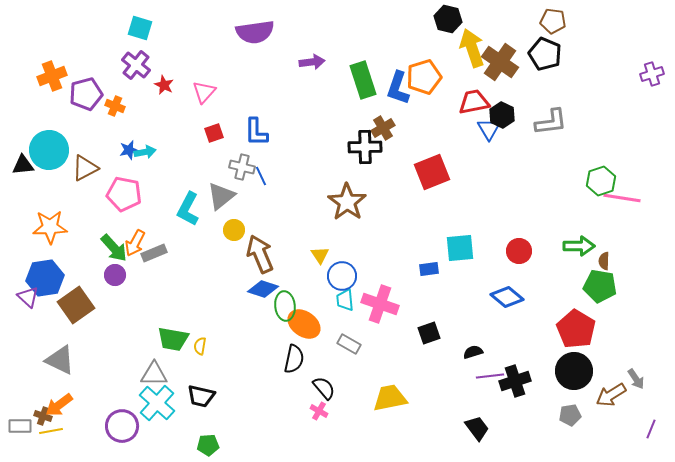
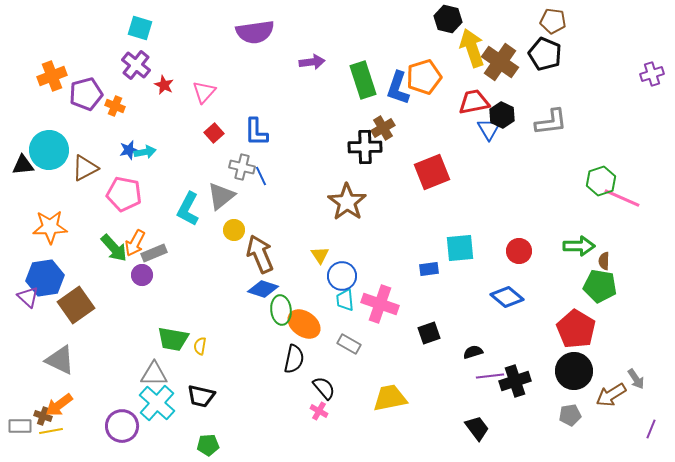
red square at (214, 133): rotated 24 degrees counterclockwise
pink line at (622, 198): rotated 15 degrees clockwise
purple circle at (115, 275): moved 27 px right
green ellipse at (285, 306): moved 4 px left, 4 px down
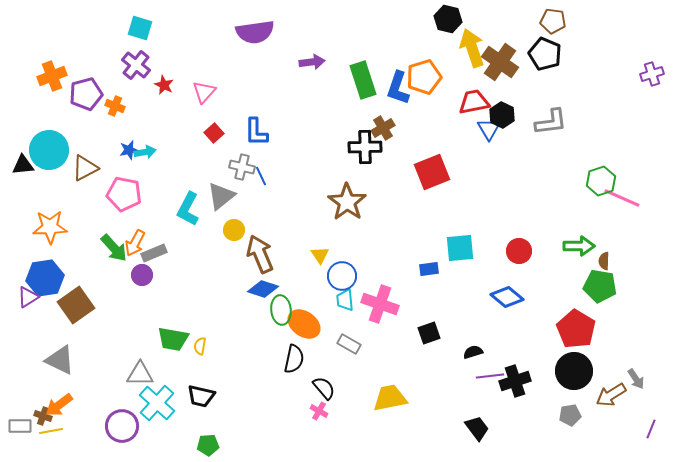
purple triangle at (28, 297): rotated 45 degrees clockwise
gray triangle at (154, 374): moved 14 px left
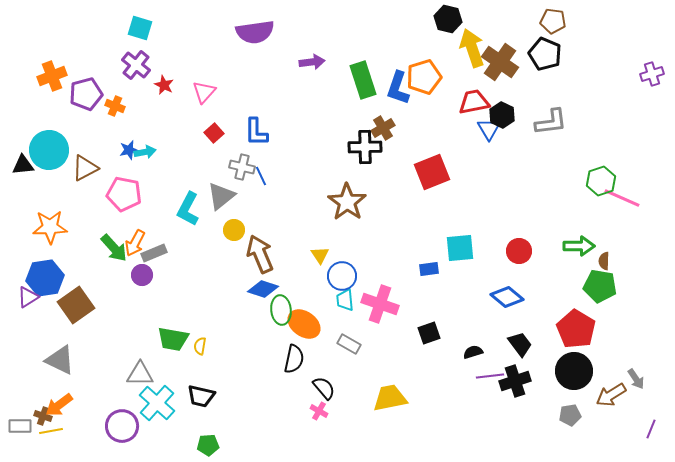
black trapezoid at (477, 428): moved 43 px right, 84 px up
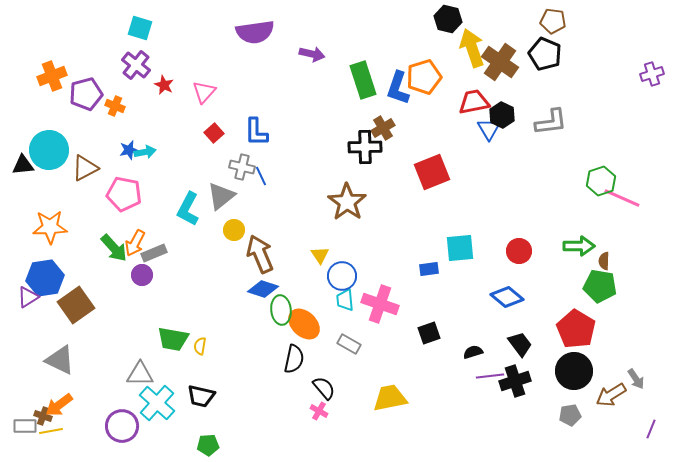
purple arrow at (312, 62): moved 8 px up; rotated 20 degrees clockwise
orange ellipse at (304, 324): rotated 8 degrees clockwise
gray rectangle at (20, 426): moved 5 px right
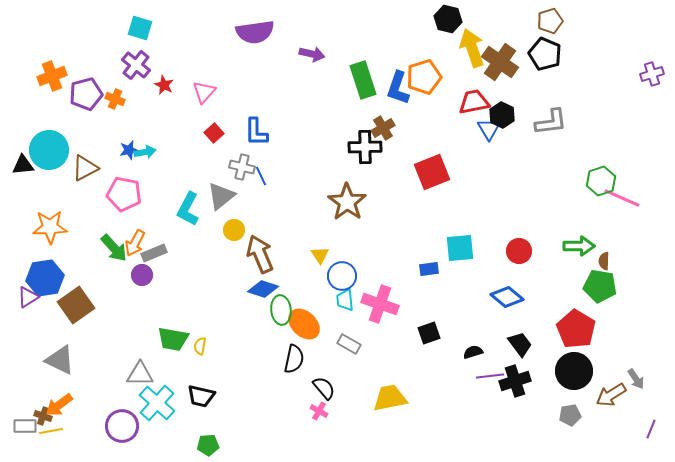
brown pentagon at (553, 21): moved 3 px left; rotated 25 degrees counterclockwise
orange cross at (115, 106): moved 7 px up
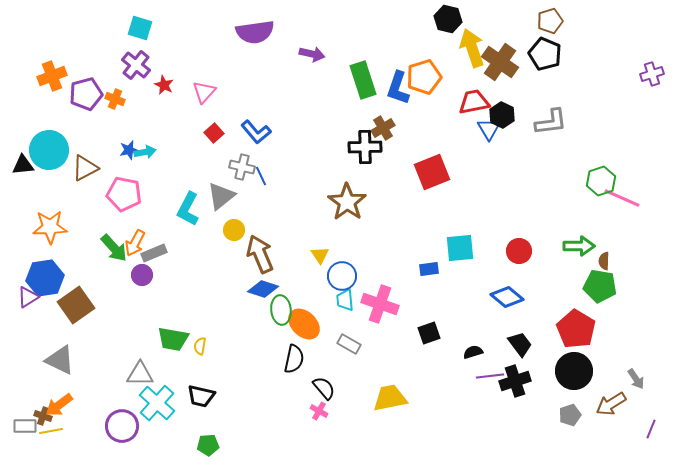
blue L-shape at (256, 132): rotated 40 degrees counterclockwise
brown arrow at (611, 395): moved 9 px down
gray pentagon at (570, 415): rotated 10 degrees counterclockwise
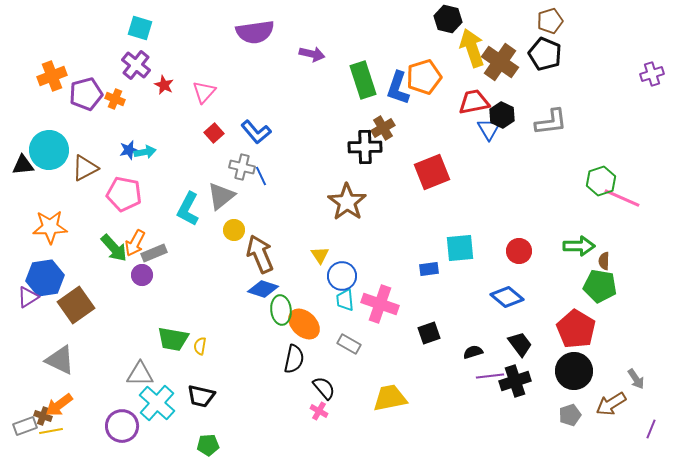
gray rectangle at (25, 426): rotated 20 degrees counterclockwise
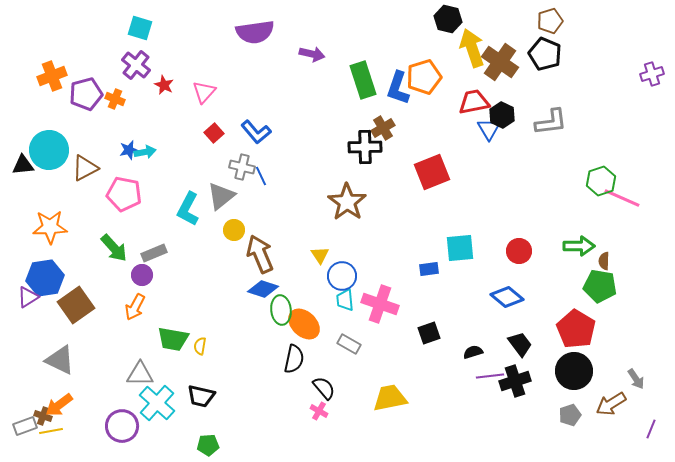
orange arrow at (135, 243): moved 64 px down
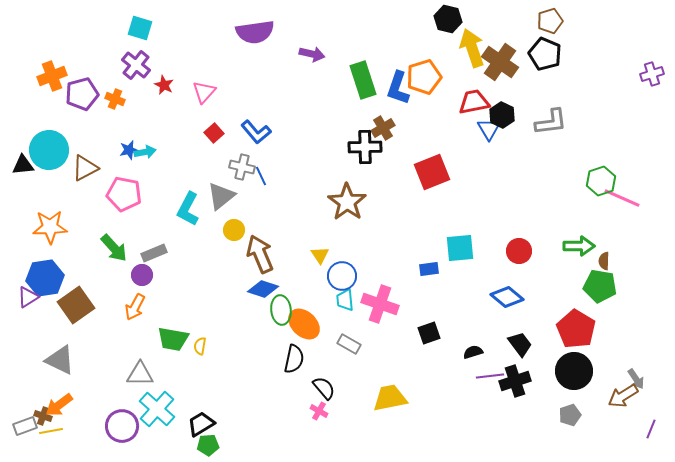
purple pentagon at (86, 94): moved 4 px left
black trapezoid at (201, 396): moved 28 px down; rotated 136 degrees clockwise
cyan cross at (157, 403): moved 6 px down
brown arrow at (611, 404): moved 12 px right, 8 px up
